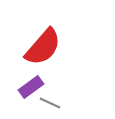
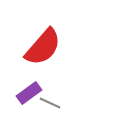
purple rectangle: moved 2 px left, 6 px down
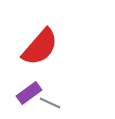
red semicircle: moved 3 px left
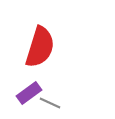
red semicircle: rotated 24 degrees counterclockwise
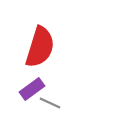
purple rectangle: moved 3 px right, 4 px up
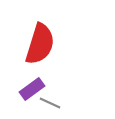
red semicircle: moved 3 px up
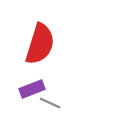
purple rectangle: rotated 15 degrees clockwise
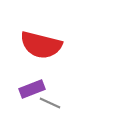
red semicircle: moved 1 px right, 1 px down; rotated 87 degrees clockwise
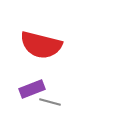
gray line: moved 1 px up; rotated 10 degrees counterclockwise
